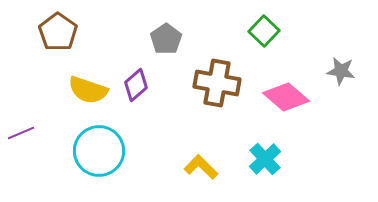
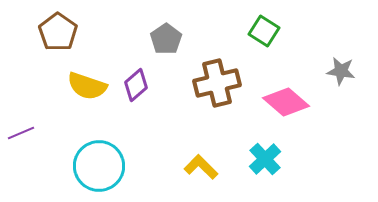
green square: rotated 12 degrees counterclockwise
brown cross: rotated 24 degrees counterclockwise
yellow semicircle: moved 1 px left, 4 px up
pink diamond: moved 5 px down
cyan circle: moved 15 px down
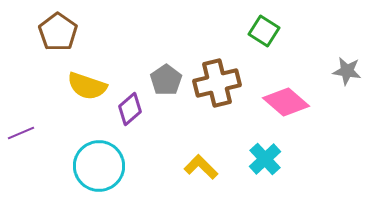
gray pentagon: moved 41 px down
gray star: moved 6 px right
purple diamond: moved 6 px left, 24 px down
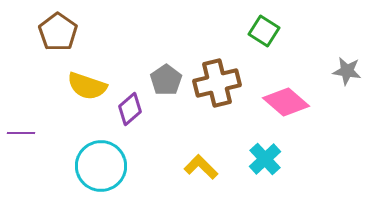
purple line: rotated 24 degrees clockwise
cyan circle: moved 2 px right
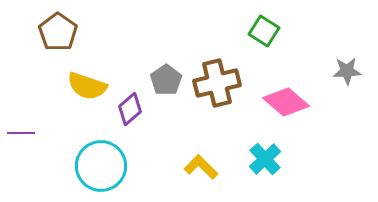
gray star: rotated 12 degrees counterclockwise
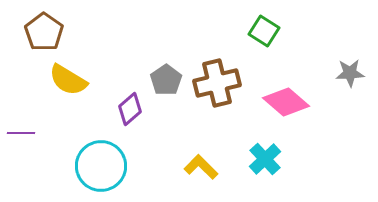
brown pentagon: moved 14 px left
gray star: moved 3 px right, 2 px down
yellow semicircle: moved 19 px left, 6 px up; rotated 12 degrees clockwise
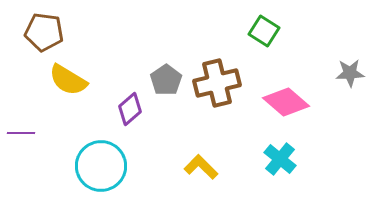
brown pentagon: rotated 27 degrees counterclockwise
cyan cross: moved 15 px right; rotated 8 degrees counterclockwise
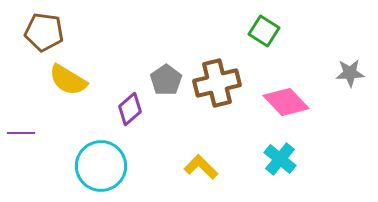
pink diamond: rotated 6 degrees clockwise
